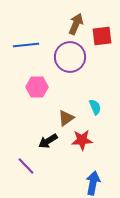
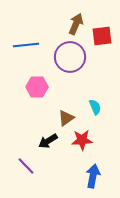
blue arrow: moved 7 px up
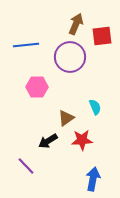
blue arrow: moved 3 px down
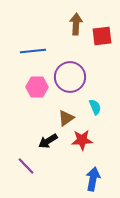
brown arrow: rotated 20 degrees counterclockwise
blue line: moved 7 px right, 6 px down
purple circle: moved 20 px down
